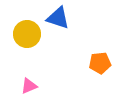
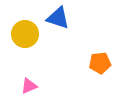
yellow circle: moved 2 px left
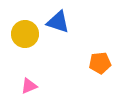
blue triangle: moved 4 px down
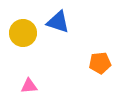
yellow circle: moved 2 px left, 1 px up
pink triangle: rotated 18 degrees clockwise
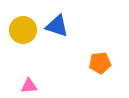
blue triangle: moved 1 px left, 4 px down
yellow circle: moved 3 px up
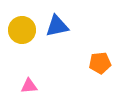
blue triangle: rotated 30 degrees counterclockwise
yellow circle: moved 1 px left
